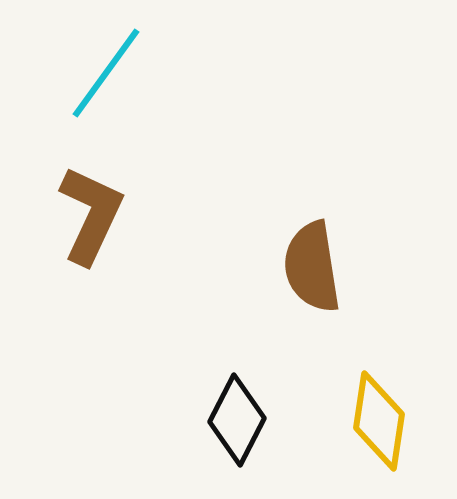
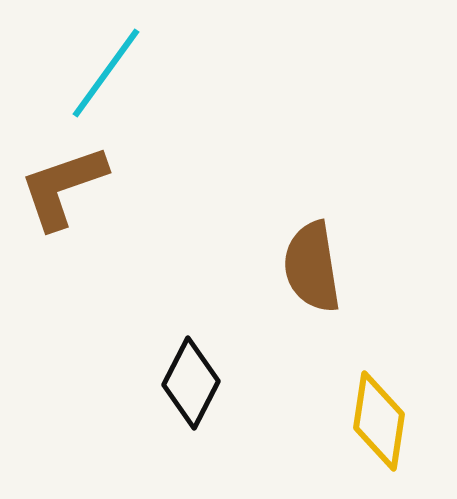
brown L-shape: moved 28 px left, 28 px up; rotated 134 degrees counterclockwise
black diamond: moved 46 px left, 37 px up
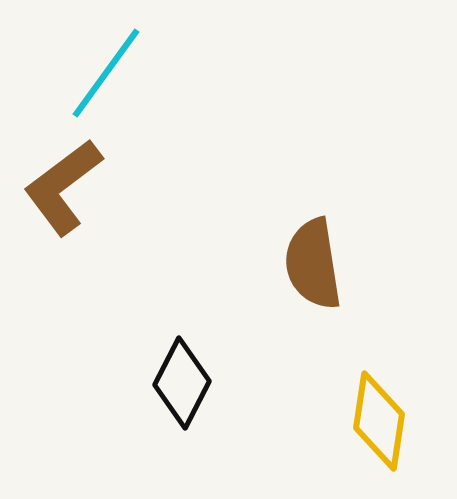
brown L-shape: rotated 18 degrees counterclockwise
brown semicircle: moved 1 px right, 3 px up
black diamond: moved 9 px left
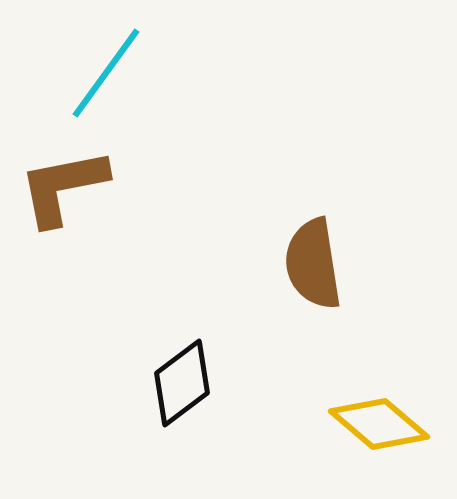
brown L-shape: rotated 26 degrees clockwise
black diamond: rotated 26 degrees clockwise
yellow diamond: moved 3 px down; rotated 58 degrees counterclockwise
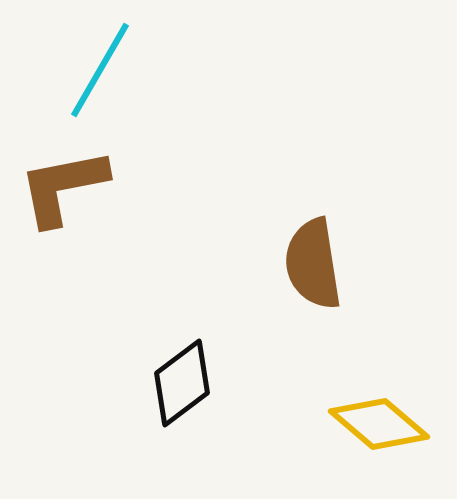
cyan line: moved 6 px left, 3 px up; rotated 6 degrees counterclockwise
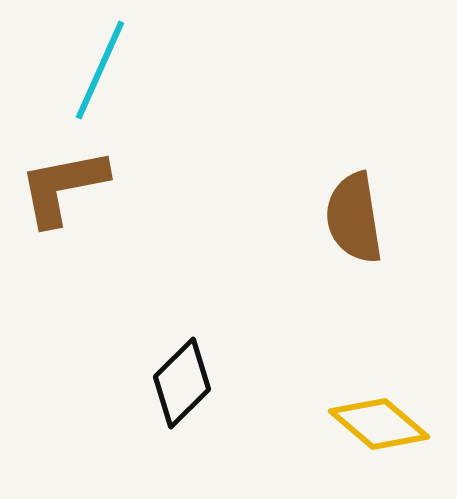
cyan line: rotated 6 degrees counterclockwise
brown semicircle: moved 41 px right, 46 px up
black diamond: rotated 8 degrees counterclockwise
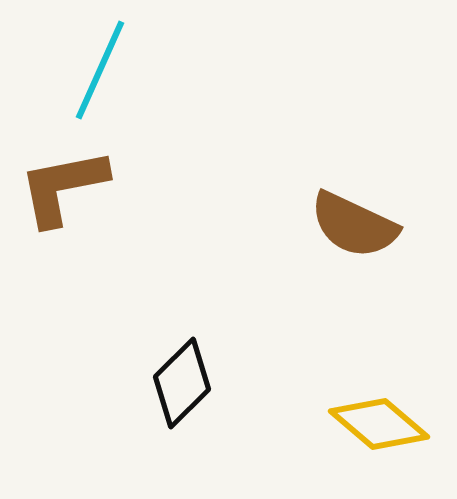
brown semicircle: moved 7 px down; rotated 56 degrees counterclockwise
